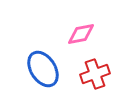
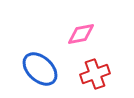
blue ellipse: moved 3 px left; rotated 15 degrees counterclockwise
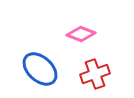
pink diamond: rotated 32 degrees clockwise
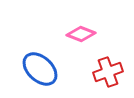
red cross: moved 13 px right, 2 px up
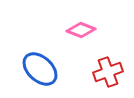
pink diamond: moved 4 px up
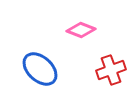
red cross: moved 3 px right, 2 px up
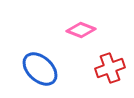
red cross: moved 1 px left, 2 px up
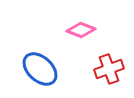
red cross: moved 1 px left, 1 px down
